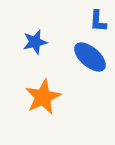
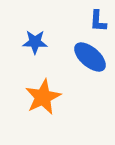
blue star: rotated 15 degrees clockwise
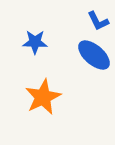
blue L-shape: rotated 30 degrees counterclockwise
blue ellipse: moved 4 px right, 2 px up
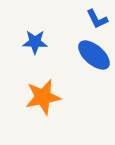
blue L-shape: moved 1 px left, 2 px up
orange star: rotated 15 degrees clockwise
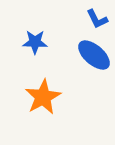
orange star: rotated 18 degrees counterclockwise
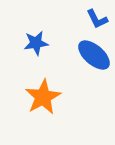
blue star: moved 1 px right, 1 px down; rotated 10 degrees counterclockwise
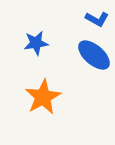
blue L-shape: rotated 35 degrees counterclockwise
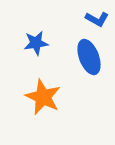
blue ellipse: moved 5 px left, 2 px down; rotated 28 degrees clockwise
orange star: rotated 18 degrees counterclockwise
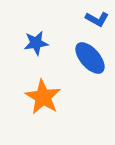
blue ellipse: moved 1 px right, 1 px down; rotated 20 degrees counterclockwise
orange star: rotated 6 degrees clockwise
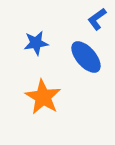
blue L-shape: rotated 115 degrees clockwise
blue ellipse: moved 4 px left, 1 px up
